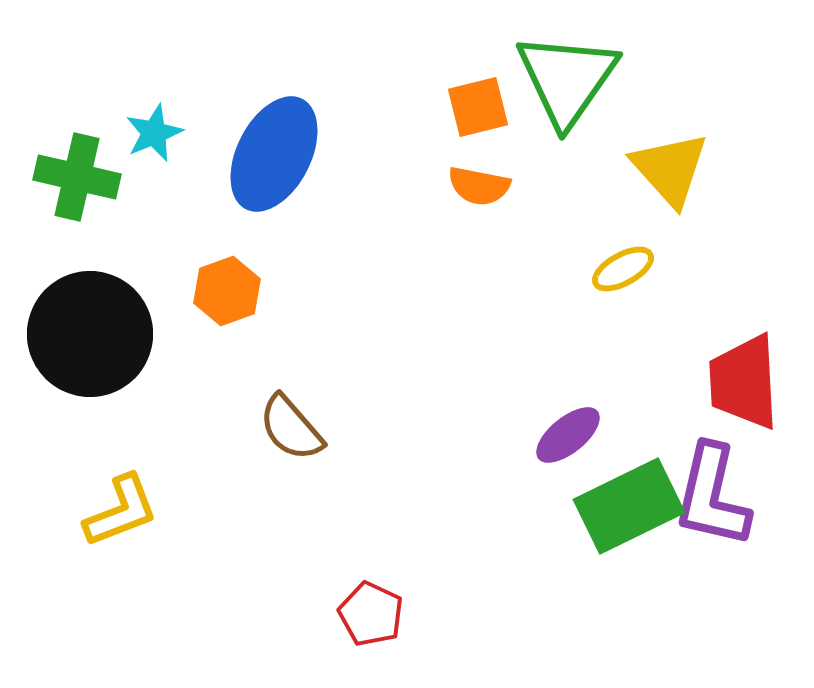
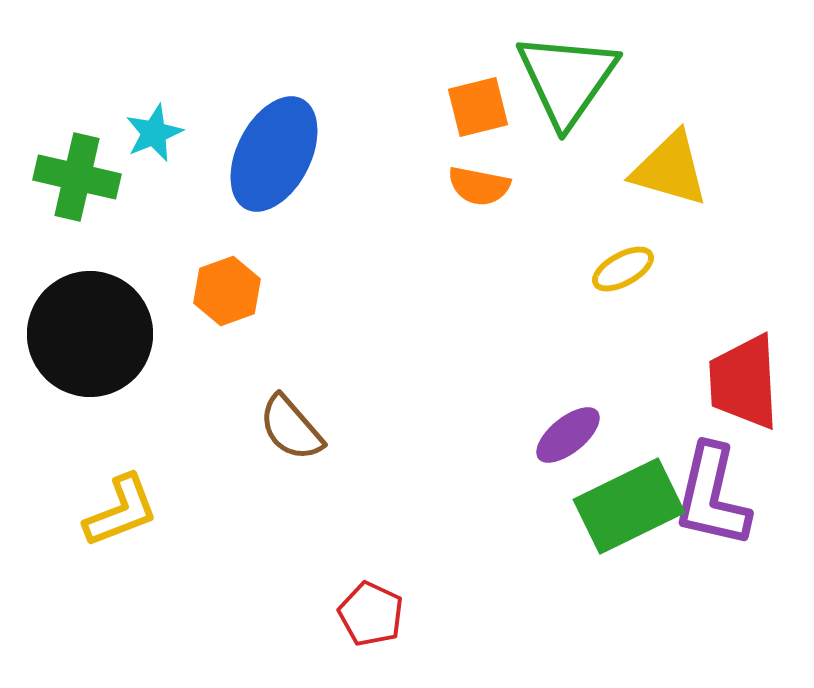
yellow triangle: rotated 32 degrees counterclockwise
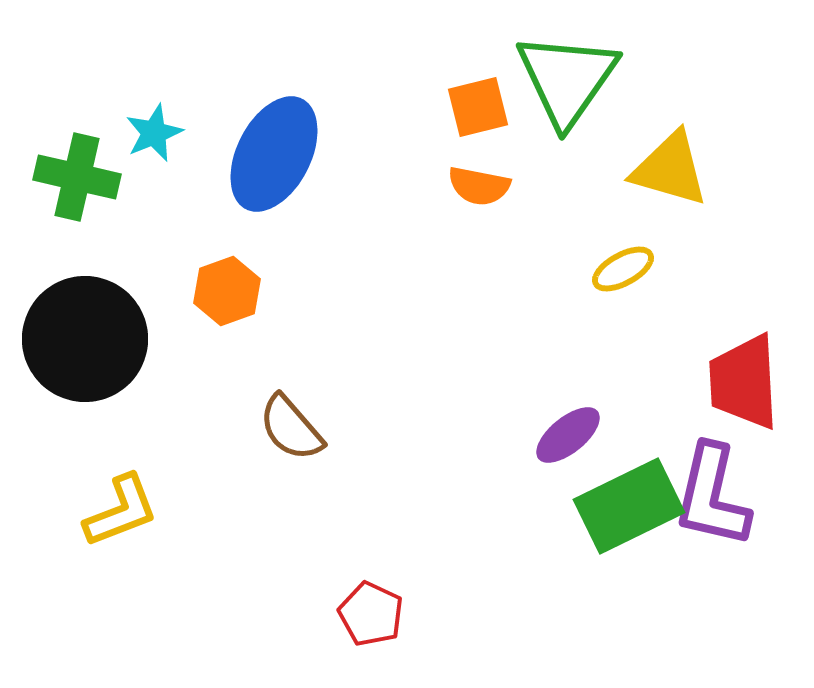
black circle: moved 5 px left, 5 px down
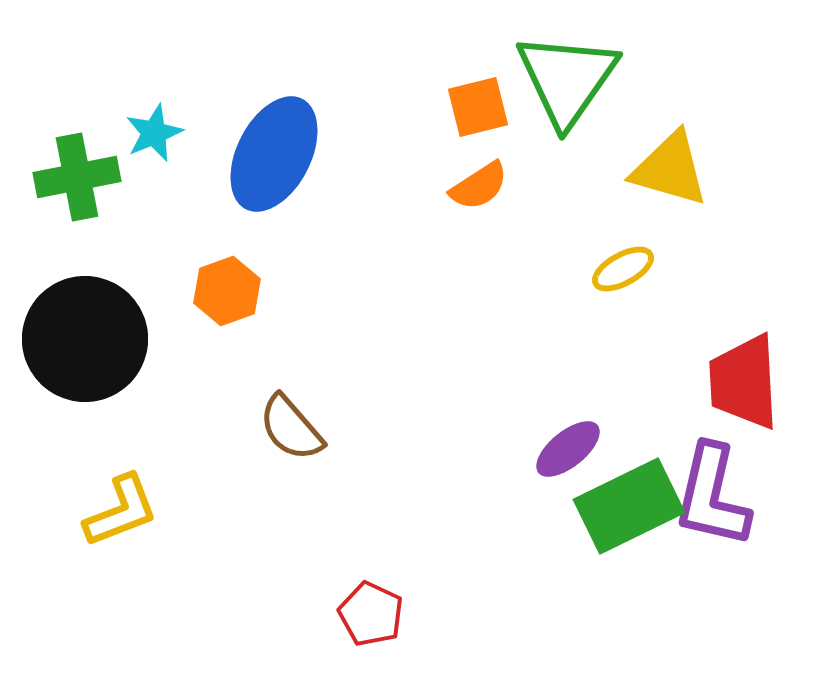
green cross: rotated 24 degrees counterclockwise
orange semicircle: rotated 44 degrees counterclockwise
purple ellipse: moved 14 px down
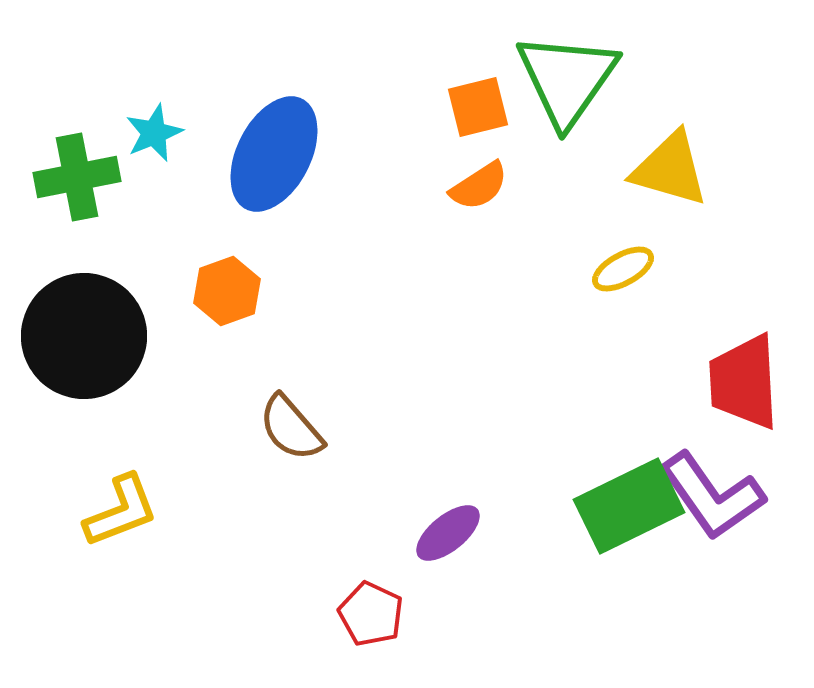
black circle: moved 1 px left, 3 px up
purple ellipse: moved 120 px left, 84 px down
purple L-shape: rotated 48 degrees counterclockwise
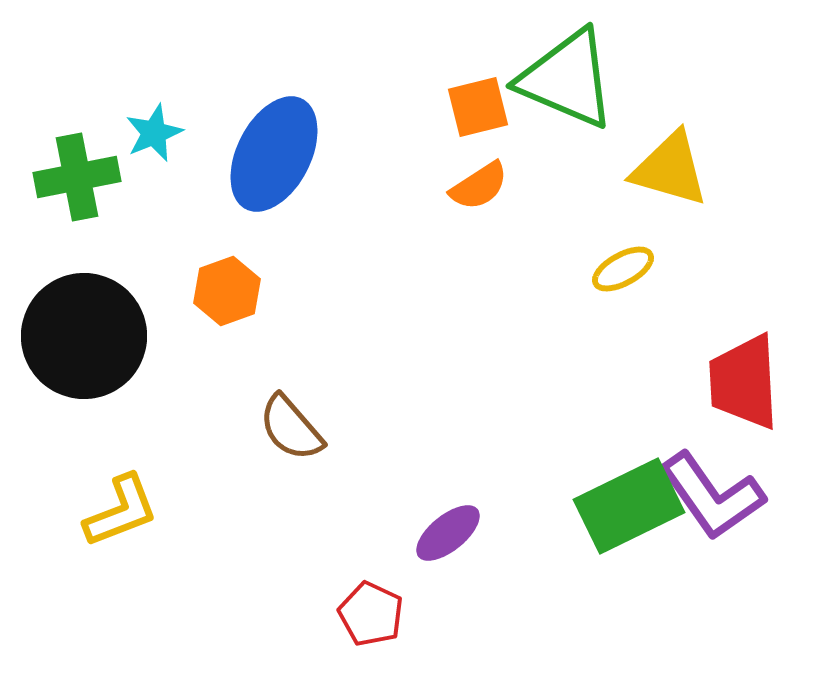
green triangle: rotated 42 degrees counterclockwise
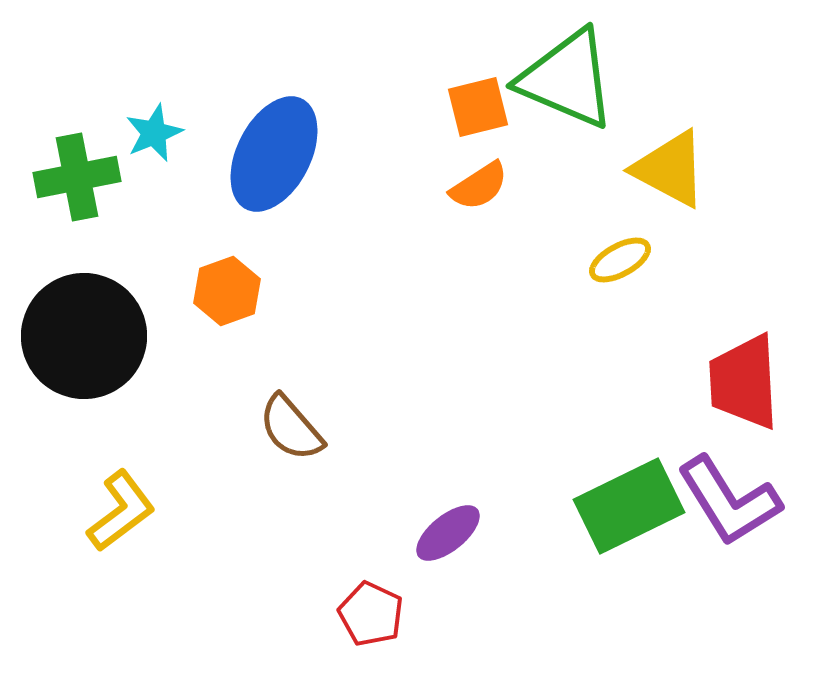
yellow triangle: rotated 12 degrees clockwise
yellow ellipse: moved 3 px left, 9 px up
purple L-shape: moved 17 px right, 5 px down; rotated 3 degrees clockwise
yellow L-shape: rotated 16 degrees counterclockwise
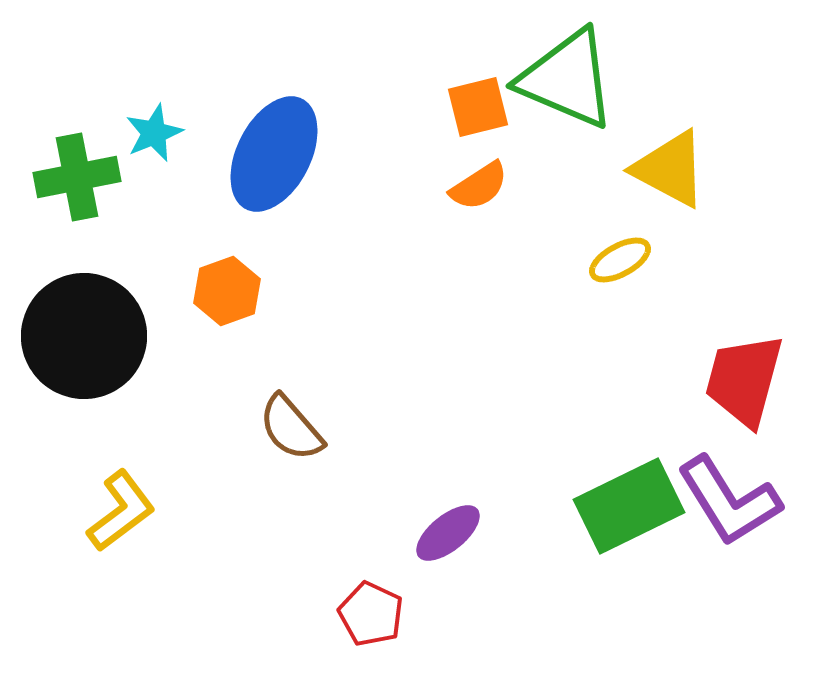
red trapezoid: moved 2 px up; rotated 18 degrees clockwise
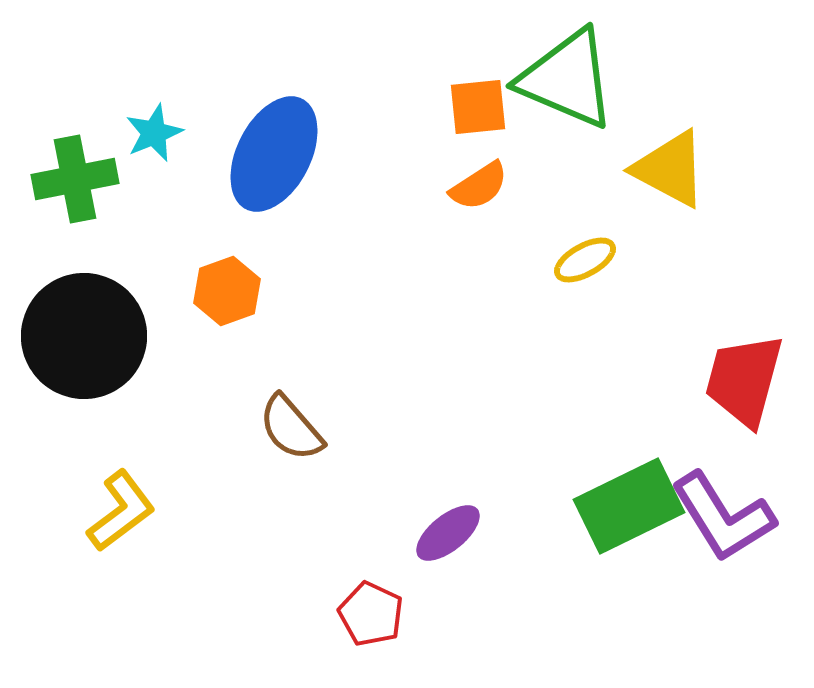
orange square: rotated 8 degrees clockwise
green cross: moved 2 px left, 2 px down
yellow ellipse: moved 35 px left
purple L-shape: moved 6 px left, 16 px down
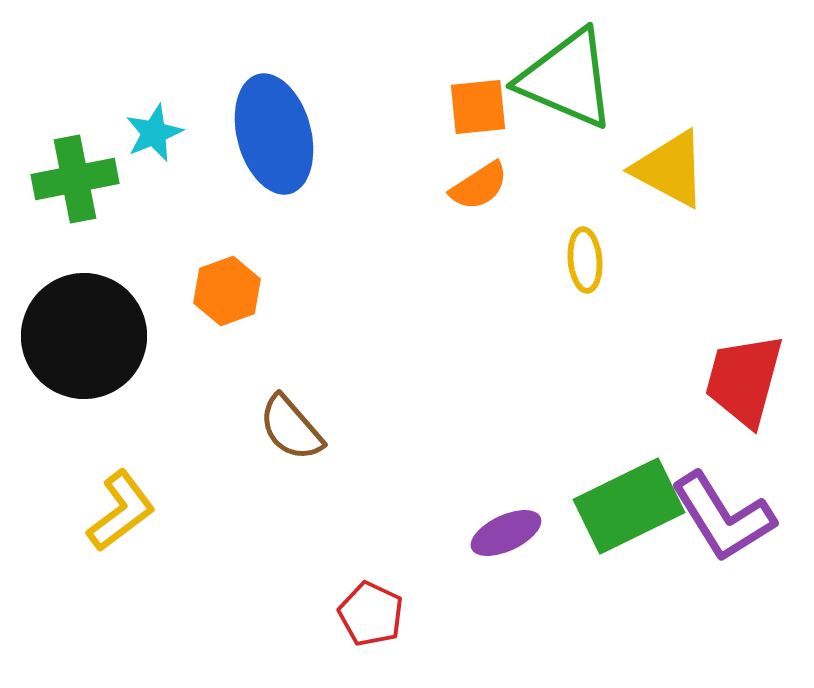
blue ellipse: moved 20 px up; rotated 42 degrees counterclockwise
yellow ellipse: rotated 66 degrees counterclockwise
purple ellipse: moved 58 px right; rotated 14 degrees clockwise
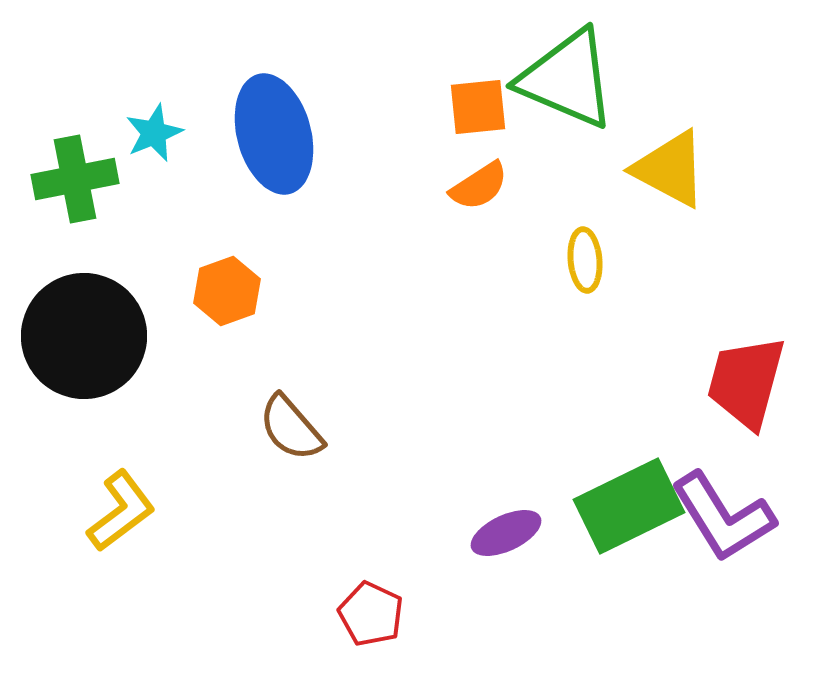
red trapezoid: moved 2 px right, 2 px down
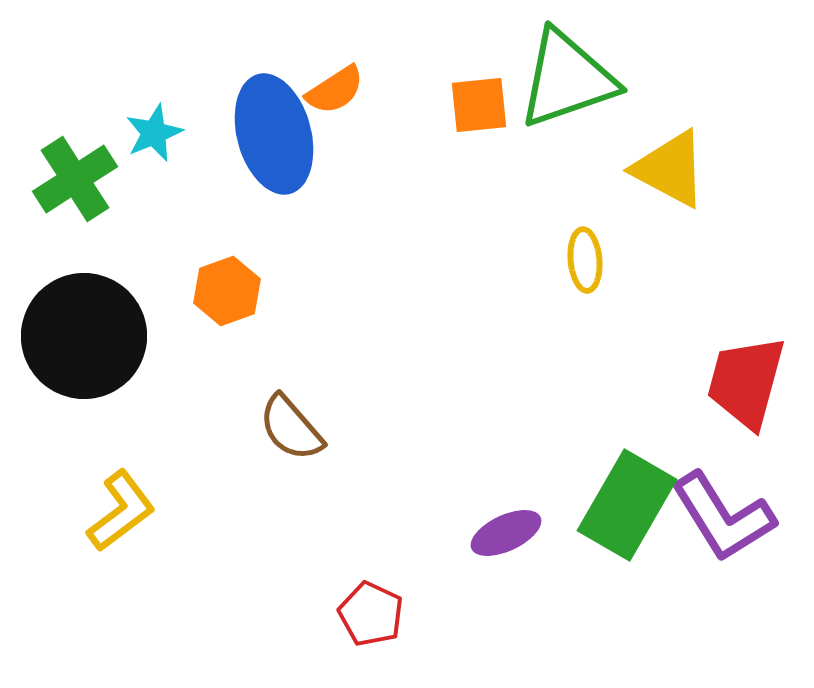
green triangle: rotated 42 degrees counterclockwise
orange square: moved 1 px right, 2 px up
green cross: rotated 22 degrees counterclockwise
orange semicircle: moved 144 px left, 96 px up
green rectangle: moved 2 px left, 1 px up; rotated 34 degrees counterclockwise
